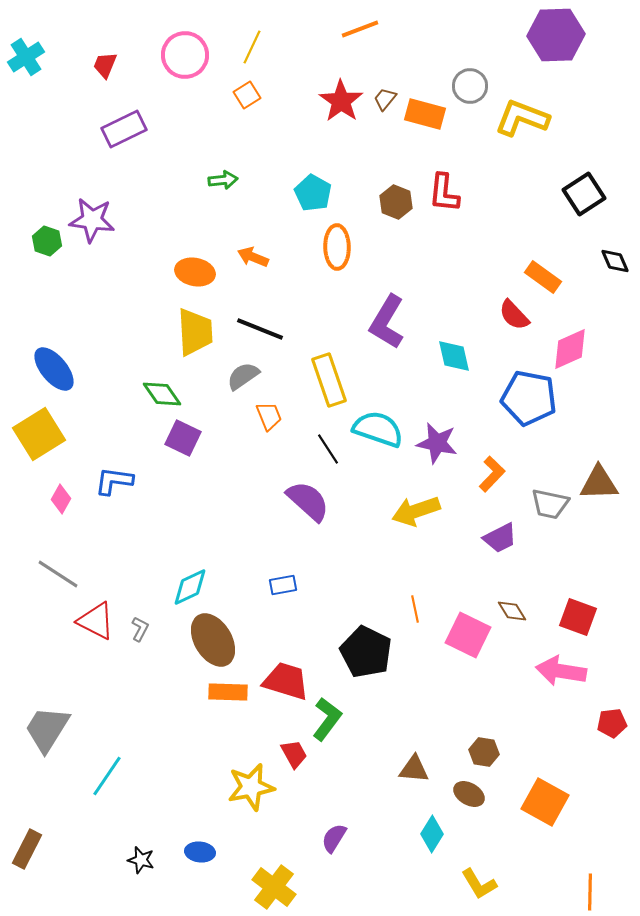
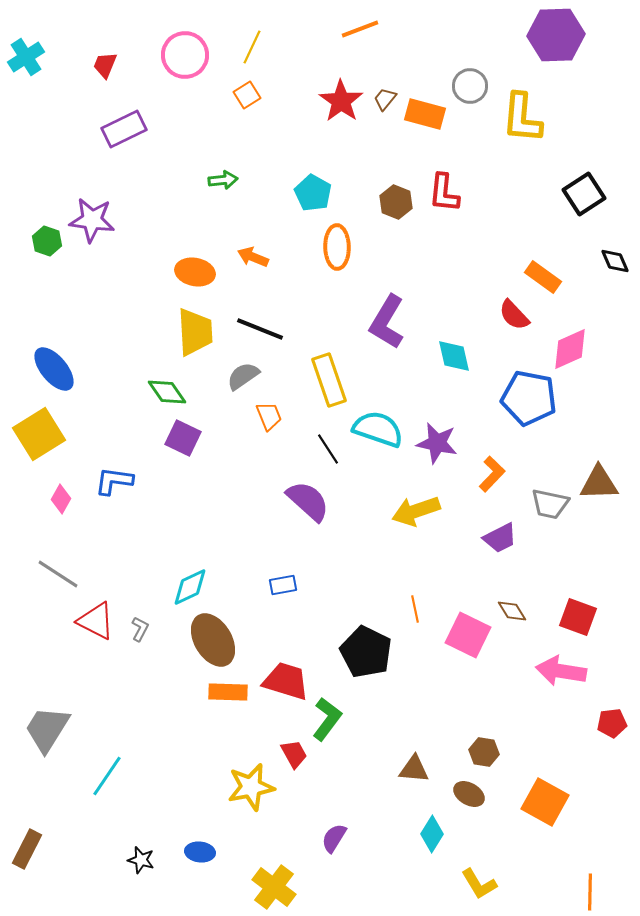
yellow L-shape at (522, 118): rotated 106 degrees counterclockwise
green diamond at (162, 394): moved 5 px right, 2 px up
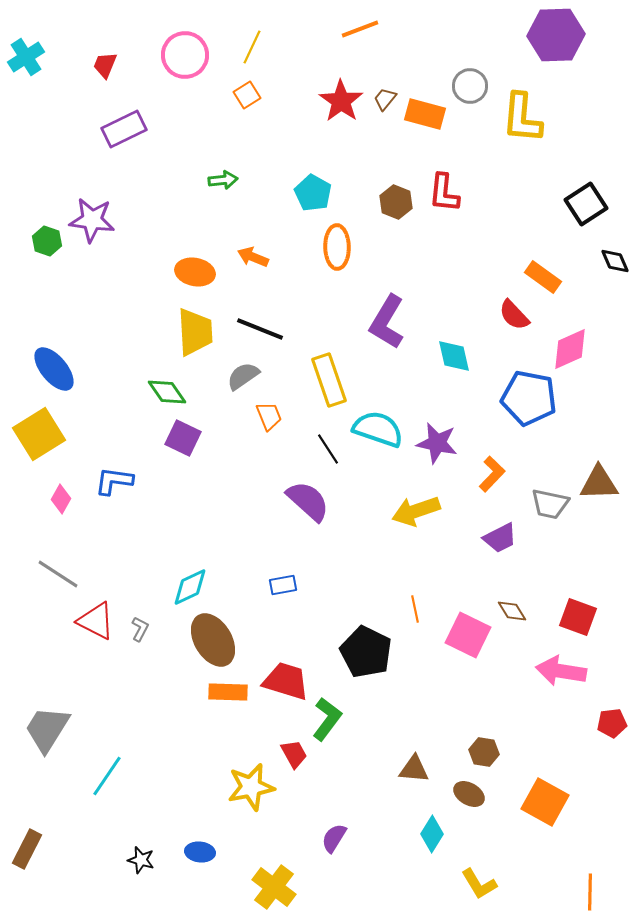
black square at (584, 194): moved 2 px right, 10 px down
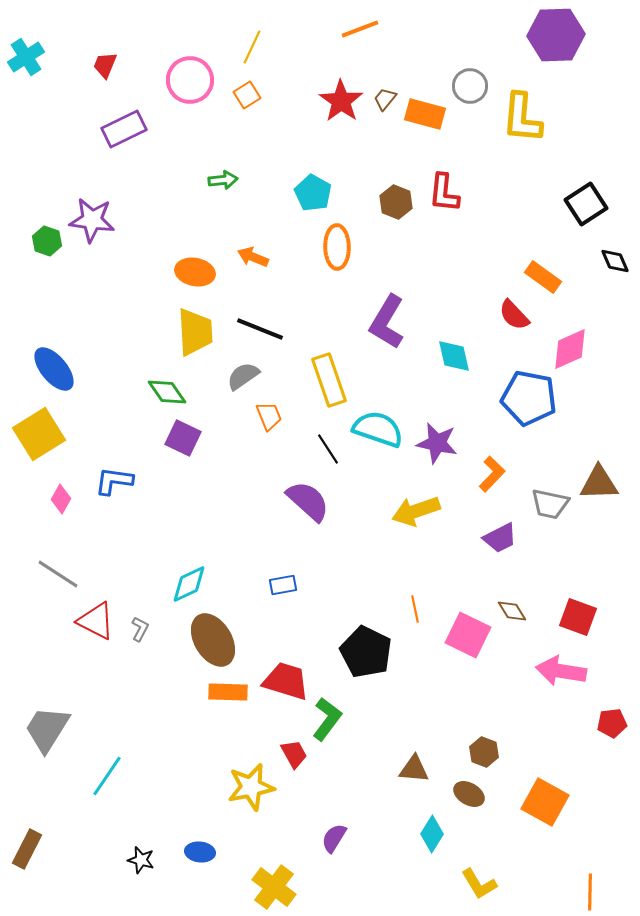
pink circle at (185, 55): moved 5 px right, 25 px down
cyan diamond at (190, 587): moved 1 px left, 3 px up
brown hexagon at (484, 752): rotated 12 degrees clockwise
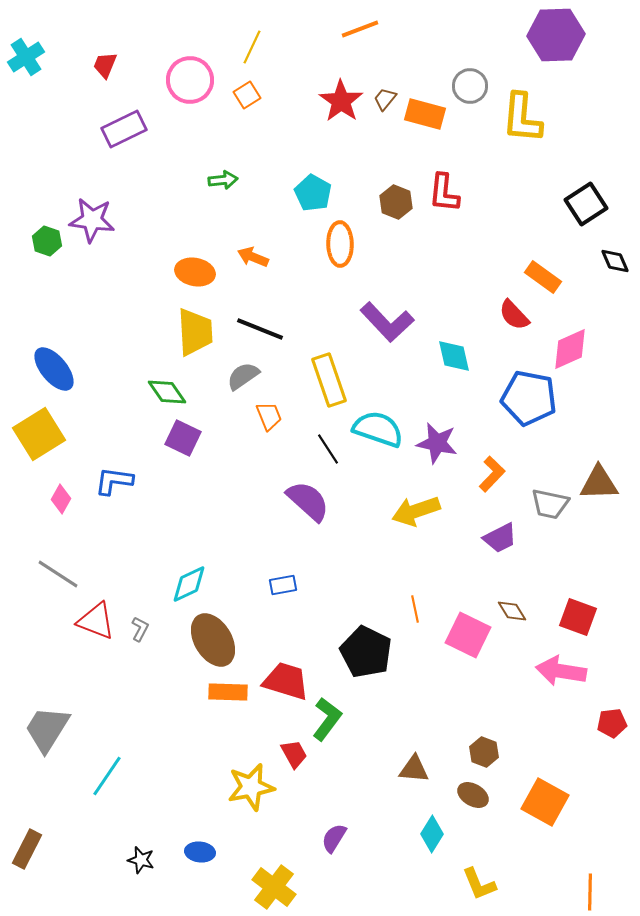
orange ellipse at (337, 247): moved 3 px right, 3 px up
purple L-shape at (387, 322): rotated 74 degrees counterclockwise
red triangle at (96, 621): rotated 6 degrees counterclockwise
brown ellipse at (469, 794): moved 4 px right, 1 px down
yellow L-shape at (479, 884): rotated 9 degrees clockwise
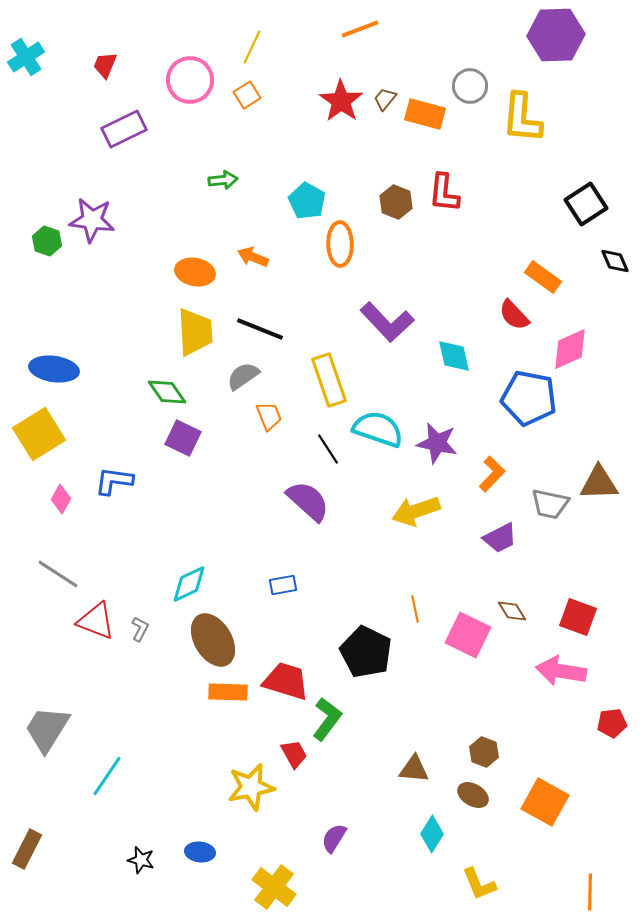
cyan pentagon at (313, 193): moved 6 px left, 8 px down
blue ellipse at (54, 369): rotated 42 degrees counterclockwise
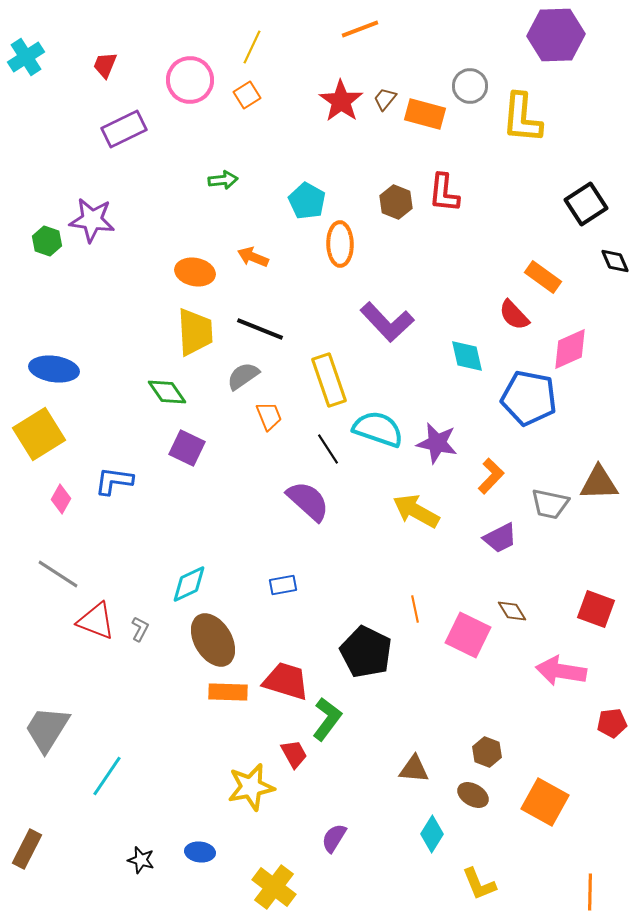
cyan diamond at (454, 356): moved 13 px right
purple square at (183, 438): moved 4 px right, 10 px down
orange L-shape at (492, 474): moved 1 px left, 2 px down
yellow arrow at (416, 511): rotated 48 degrees clockwise
red square at (578, 617): moved 18 px right, 8 px up
brown hexagon at (484, 752): moved 3 px right
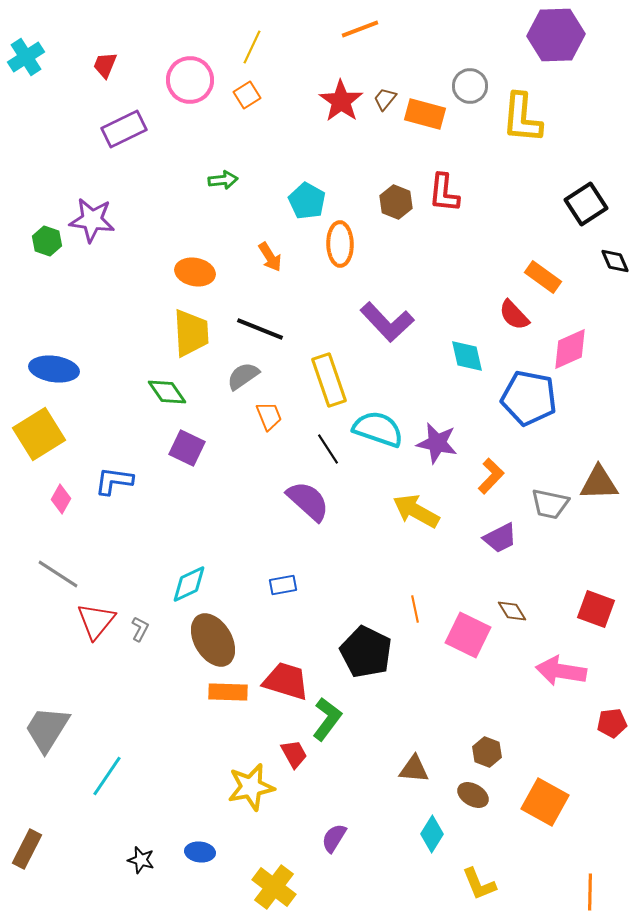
orange arrow at (253, 257): moved 17 px right; rotated 144 degrees counterclockwise
yellow trapezoid at (195, 332): moved 4 px left, 1 px down
red triangle at (96, 621): rotated 48 degrees clockwise
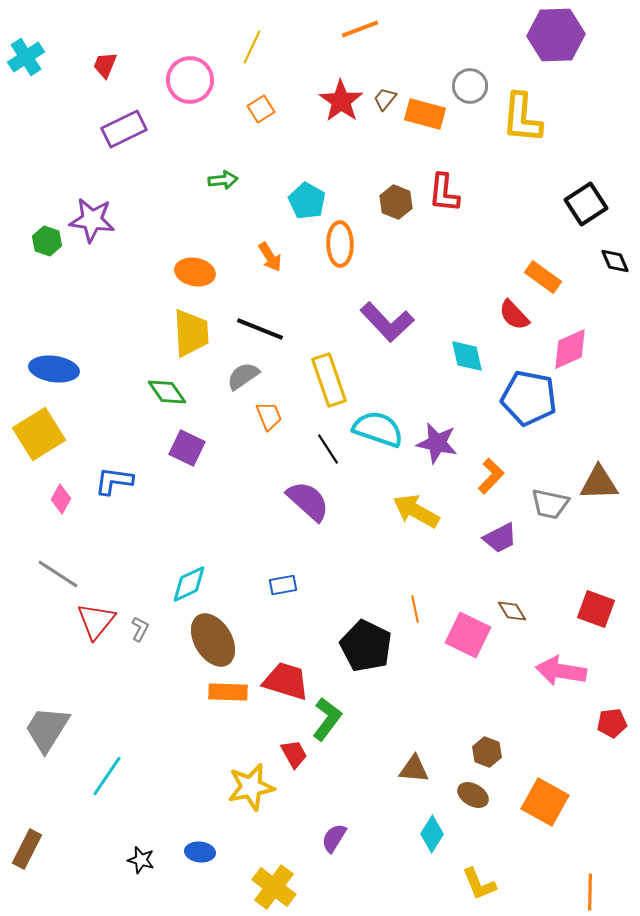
orange square at (247, 95): moved 14 px right, 14 px down
black pentagon at (366, 652): moved 6 px up
